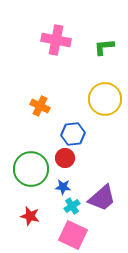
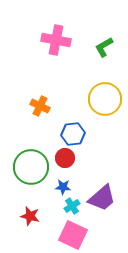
green L-shape: rotated 25 degrees counterclockwise
green circle: moved 2 px up
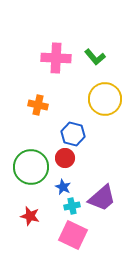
pink cross: moved 18 px down; rotated 8 degrees counterclockwise
green L-shape: moved 9 px left, 10 px down; rotated 100 degrees counterclockwise
orange cross: moved 2 px left, 1 px up; rotated 12 degrees counterclockwise
blue hexagon: rotated 20 degrees clockwise
blue star: rotated 21 degrees clockwise
cyan cross: rotated 21 degrees clockwise
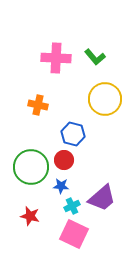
red circle: moved 1 px left, 2 px down
blue star: moved 2 px left, 1 px up; rotated 21 degrees counterclockwise
cyan cross: rotated 14 degrees counterclockwise
pink square: moved 1 px right, 1 px up
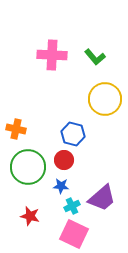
pink cross: moved 4 px left, 3 px up
orange cross: moved 22 px left, 24 px down
green circle: moved 3 px left
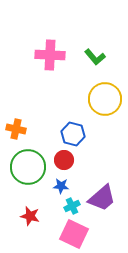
pink cross: moved 2 px left
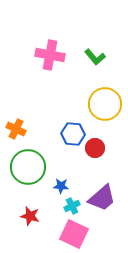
pink cross: rotated 8 degrees clockwise
yellow circle: moved 5 px down
orange cross: rotated 12 degrees clockwise
blue hexagon: rotated 10 degrees counterclockwise
red circle: moved 31 px right, 12 px up
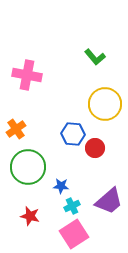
pink cross: moved 23 px left, 20 px down
orange cross: rotated 30 degrees clockwise
purple trapezoid: moved 7 px right, 3 px down
pink square: rotated 32 degrees clockwise
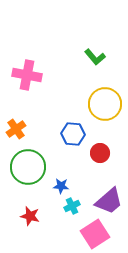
red circle: moved 5 px right, 5 px down
pink square: moved 21 px right
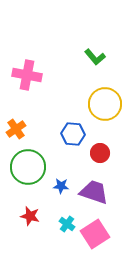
purple trapezoid: moved 15 px left, 9 px up; rotated 120 degrees counterclockwise
cyan cross: moved 5 px left, 18 px down; rotated 28 degrees counterclockwise
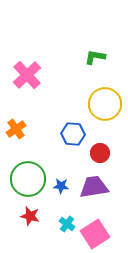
green L-shape: rotated 140 degrees clockwise
pink cross: rotated 36 degrees clockwise
green circle: moved 12 px down
purple trapezoid: moved 5 px up; rotated 28 degrees counterclockwise
